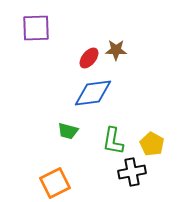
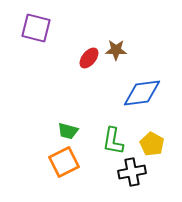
purple square: rotated 16 degrees clockwise
blue diamond: moved 49 px right
orange square: moved 9 px right, 21 px up
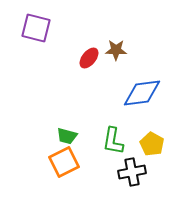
green trapezoid: moved 1 px left, 5 px down
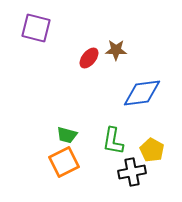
green trapezoid: moved 1 px up
yellow pentagon: moved 6 px down
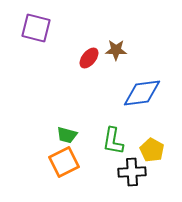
black cross: rotated 8 degrees clockwise
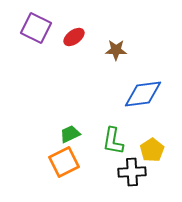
purple square: rotated 12 degrees clockwise
red ellipse: moved 15 px left, 21 px up; rotated 15 degrees clockwise
blue diamond: moved 1 px right, 1 px down
green trapezoid: moved 3 px right, 1 px up; rotated 140 degrees clockwise
yellow pentagon: rotated 10 degrees clockwise
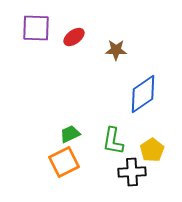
purple square: rotated 24 degrees counterclockwise
blue diamond: rotated 27 degrees counterclockwise
